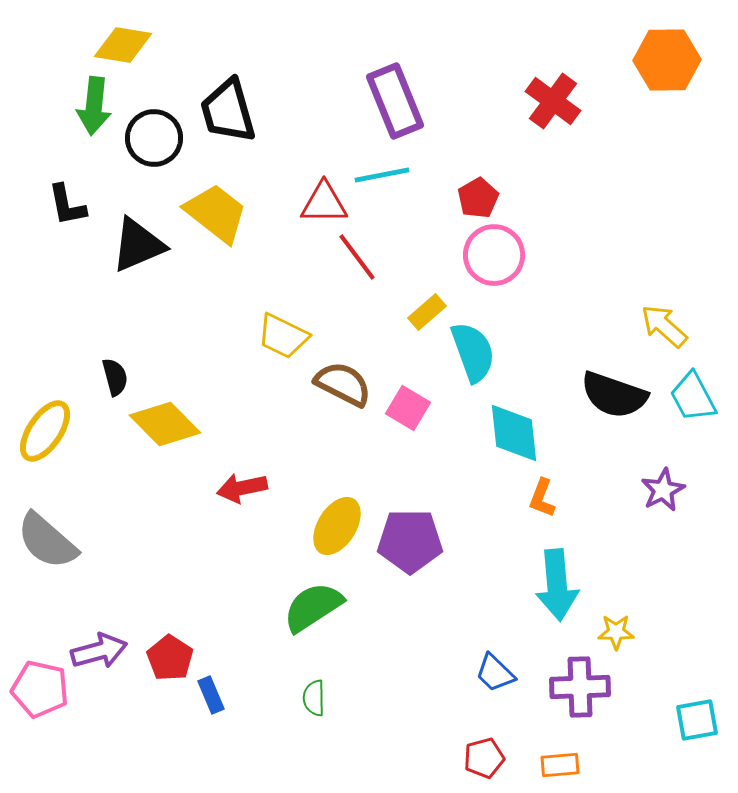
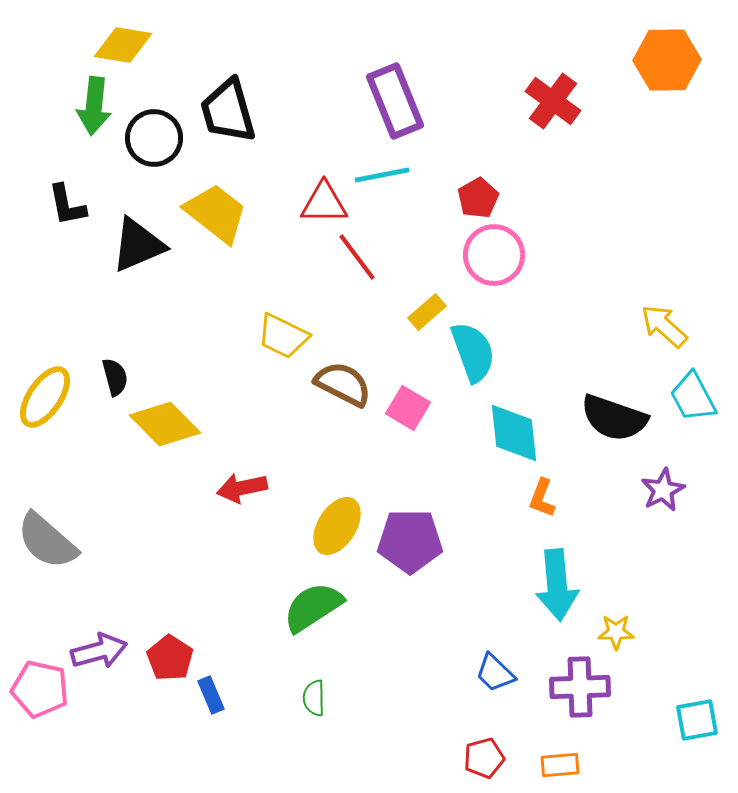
black semicircle at (614, 395): moved 23 px down
yellow ellipse at (45, 431): moved 34 px up
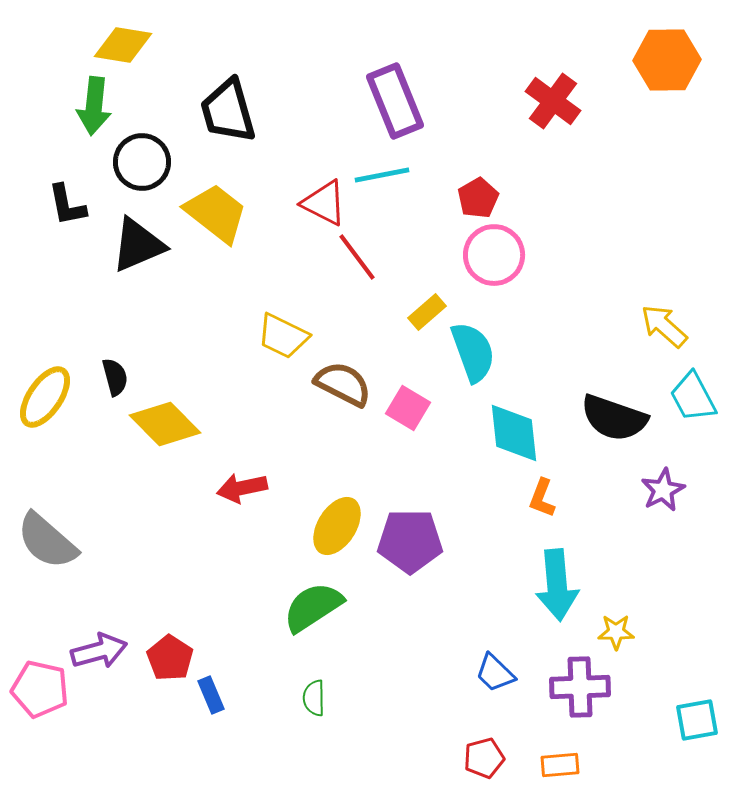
black circle at (154, 138): moved 12 px left, 24 px down
red triangle at (324, 203): rotated 27 degrees clockwise
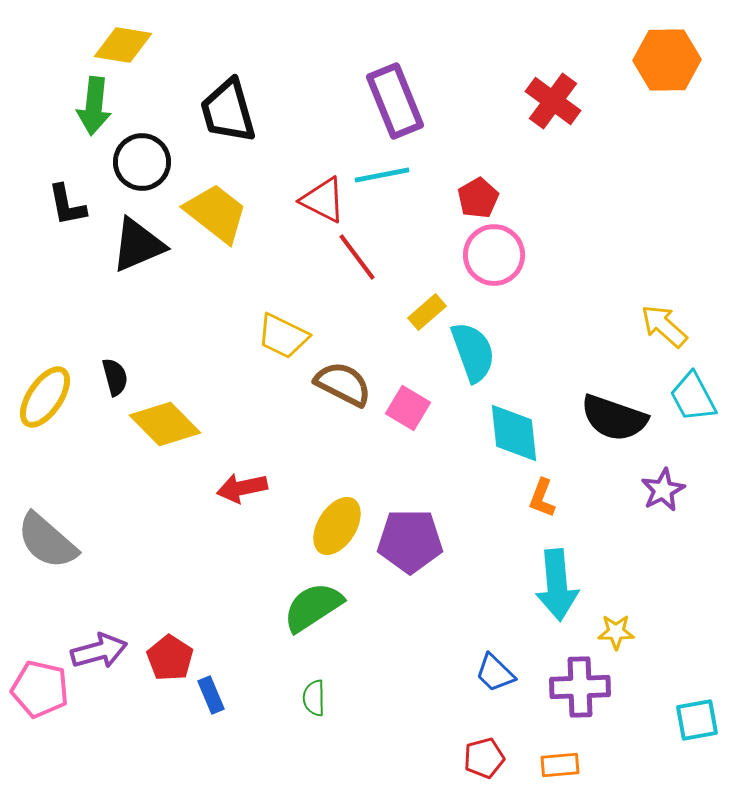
red triangle at (324, 203): moved 1 px left, 3 px up
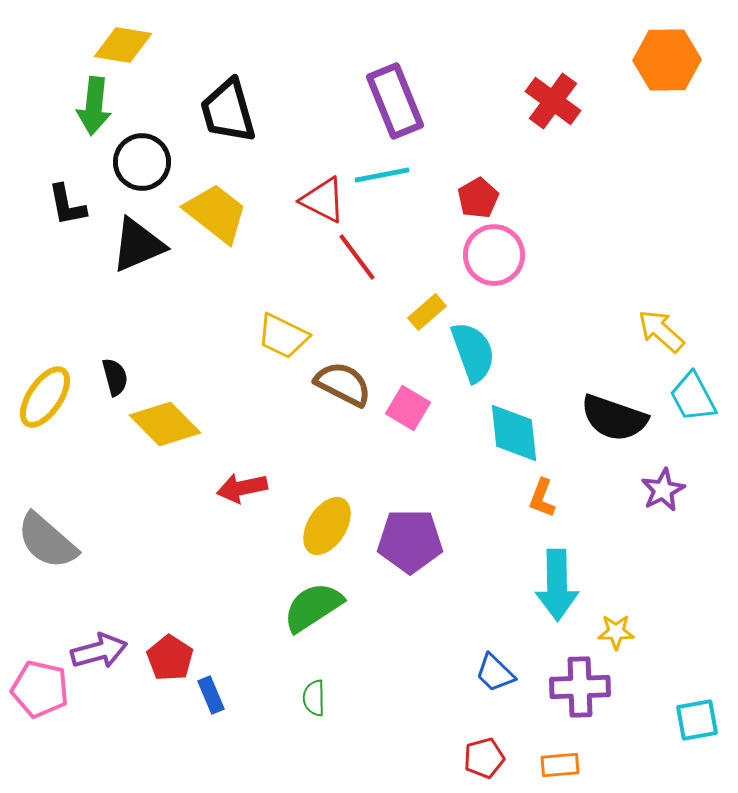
yellow arrow at (664, 326): moved 3 px left, 5 px down
yellow ellipse at (337, 526): moved 10 px left
cyan arrow at (557, 585): rotated 4 degrees clockwise
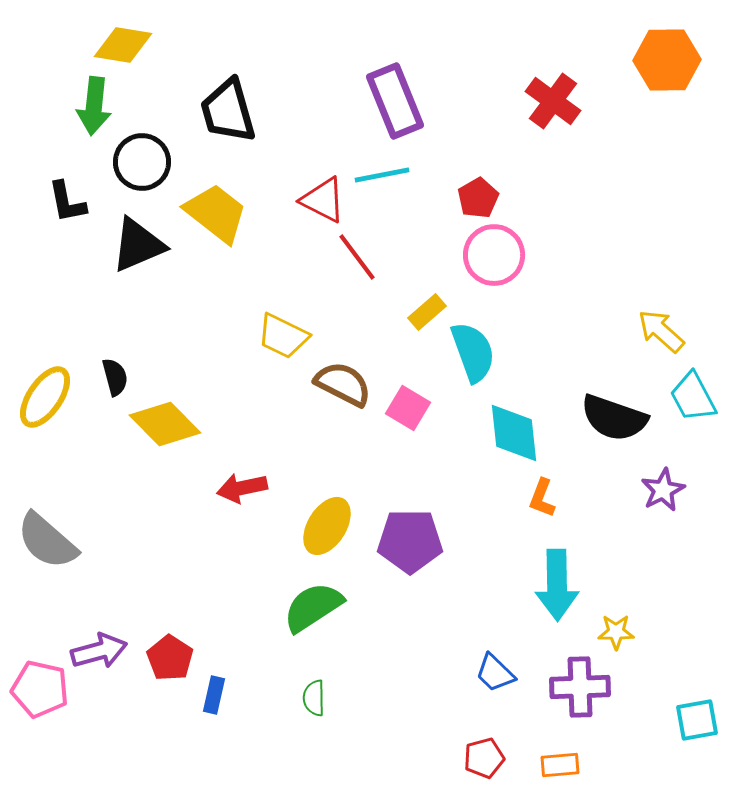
black L-shape at (67, 205): moved 3 px up
blue rectangle at (211, 695): moved 3 px right; rotated 36 degrees clockwise
